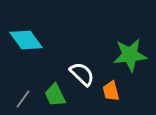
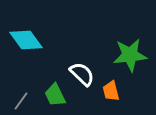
gray line: moved 2 px left, 2 px down
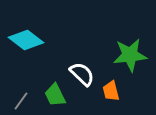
cyan diamond: rotated 16 degrees counterclockwise
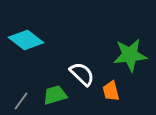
green trapezoid: rotated 100 degrees clockwise
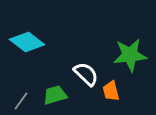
cyan diamond: moved 1 px right, 2 px down
white semicircle: moved 4 px right
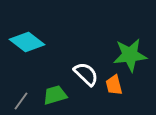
orange trapezoid: moved 3 px right, 6 px up
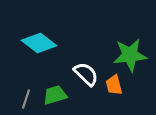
cyan diamond: moved 12 px right, 1 px down
gray line: moved 5 px right, 2 px up; rotated 18 degrees counterclockwise
